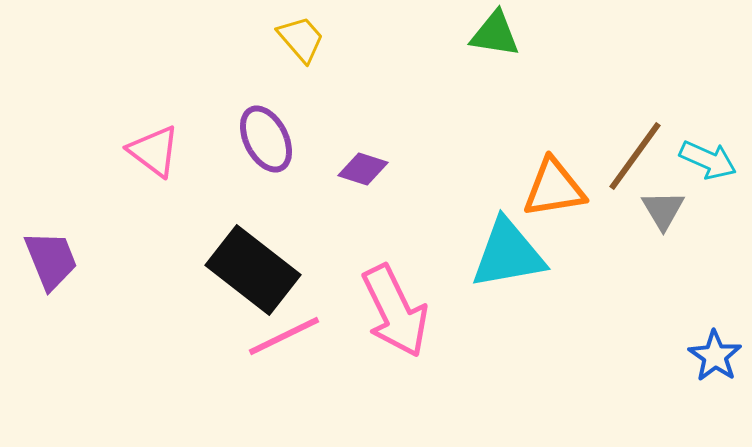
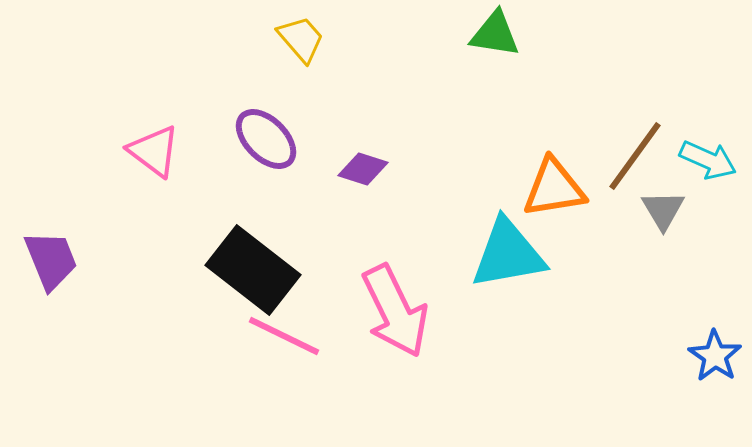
purple ellipse: rotated 18 degrees counterclockwise
pink line: rotated 52 degrees clockwise
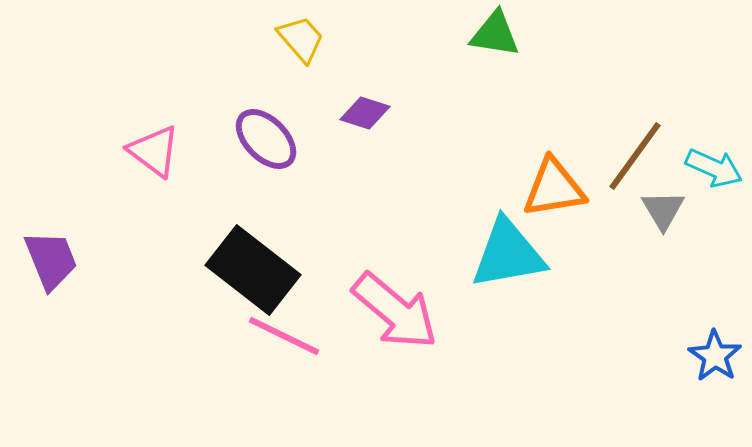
cyan arrow: moved 6 px right, 8 px down
purple diamond: moved 2 px right, 56 px up
pink arrow: rotated 24 degrees counterclockwise
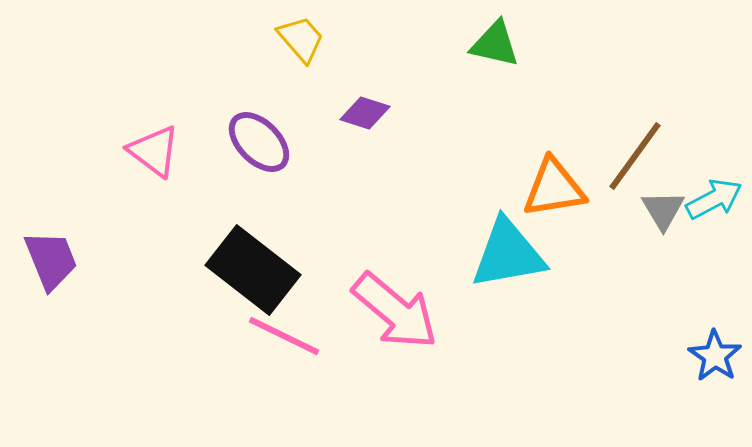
green triangle: moved 10 px down; rotated 4 degrees clockwise
purple ellipse: moved 7 px left, 3 px down
cyan arrow: moved 31 px down; rotated 52 degrees counterclockwise
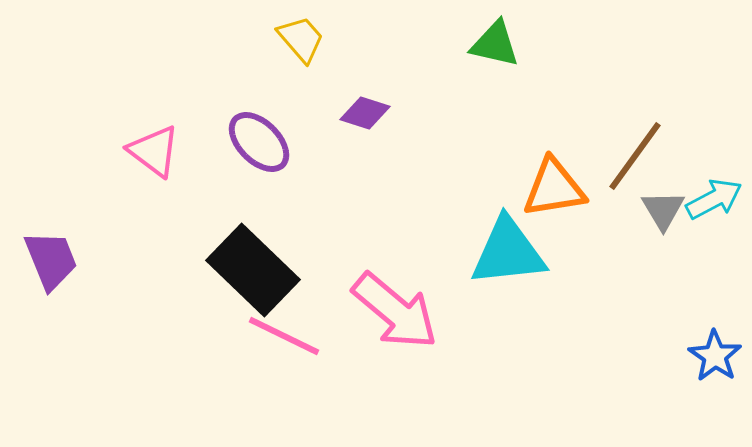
cyan triangle: moved 2 px up; rotated 4 degrees clockwise
black rectangle: rotated 6 degrees clockwise
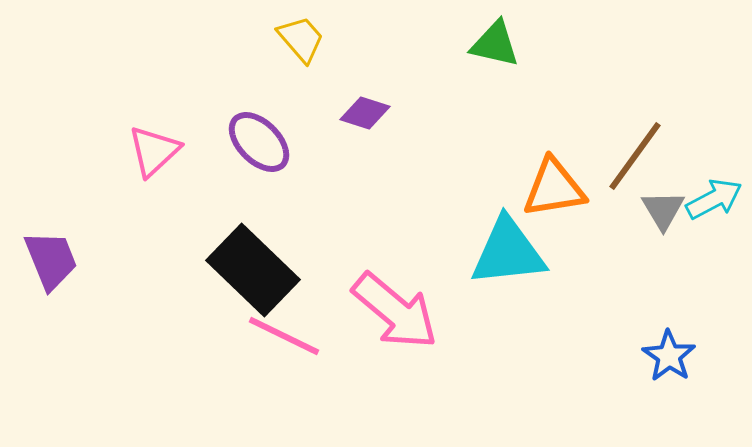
pink triangle: rotated 40 degrees clockwise
blue star: moved 46 px left
